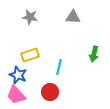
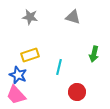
gray triangle: rotated 14 degrees clockwise
red circle: moved 27 px right
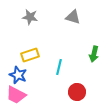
pink trapezoid: rotated 20 degrees counterclockwise
